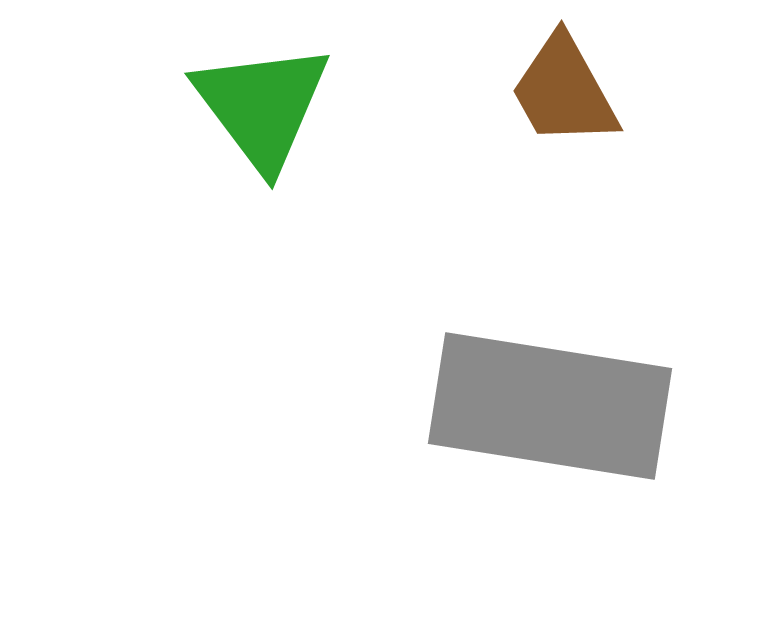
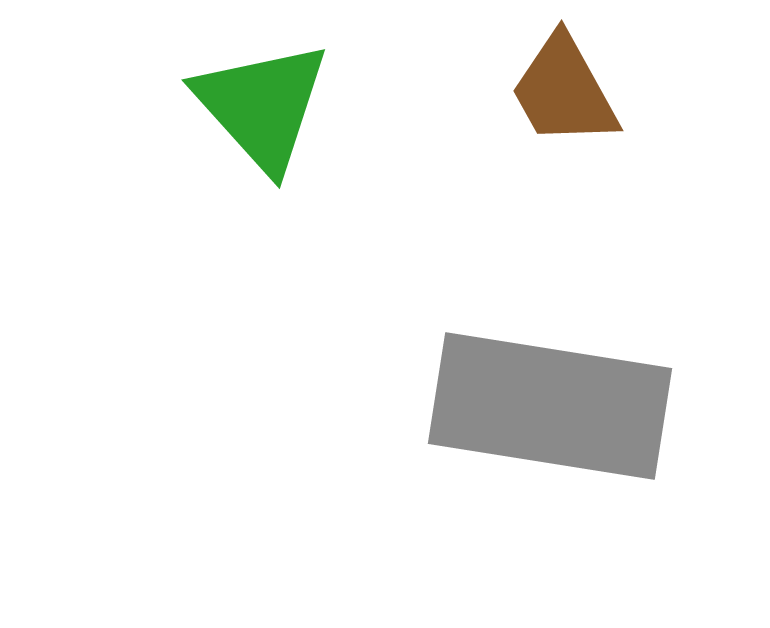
green triangle: rotated 5 degrees counterclockwise
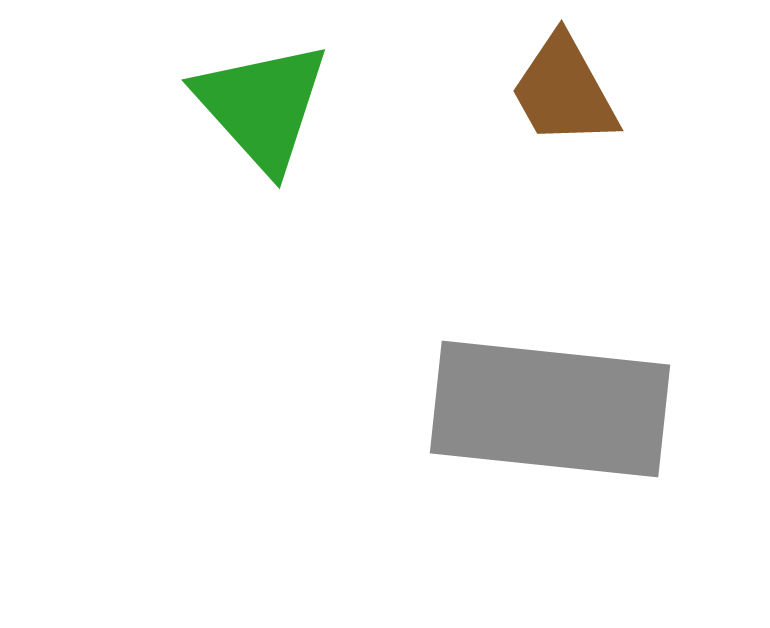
gray rectangle: moved 3 px down; rotated 3 degrees counterclockwise
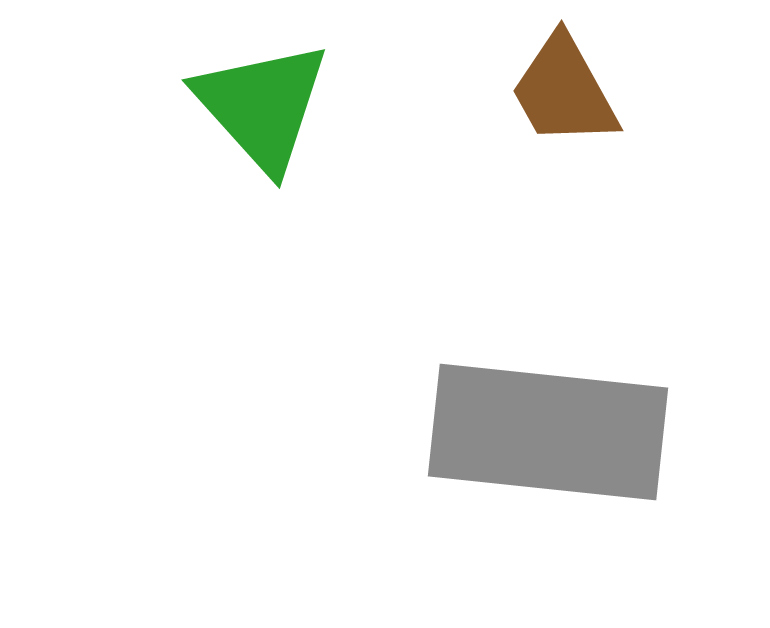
gray rectangle: moved 2 px left, 23 px down
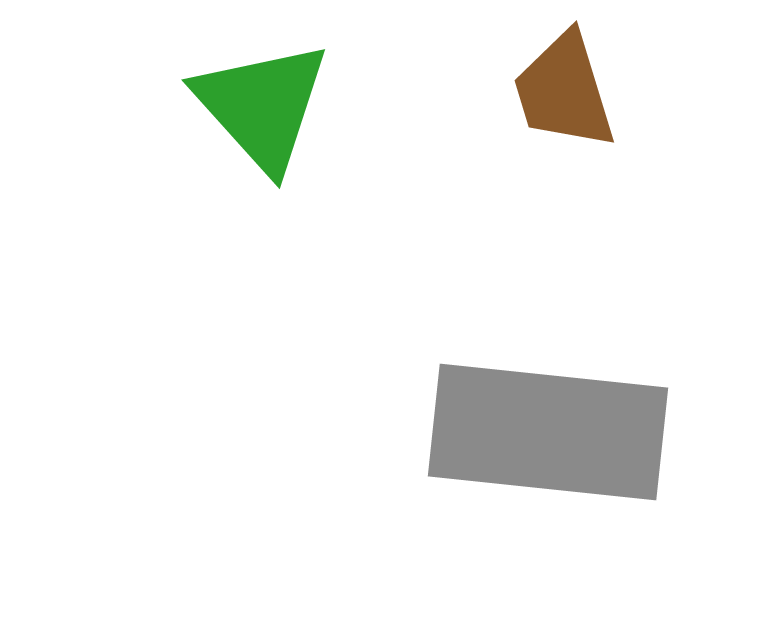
brown trapezoid: rotated 12 degrees clockwise
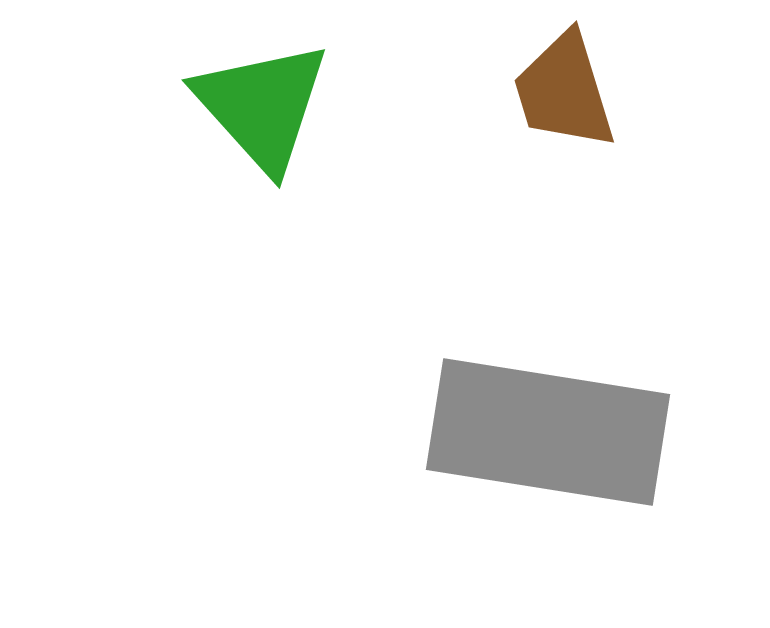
gray rectangle: rotated 3 degrees clockwise
